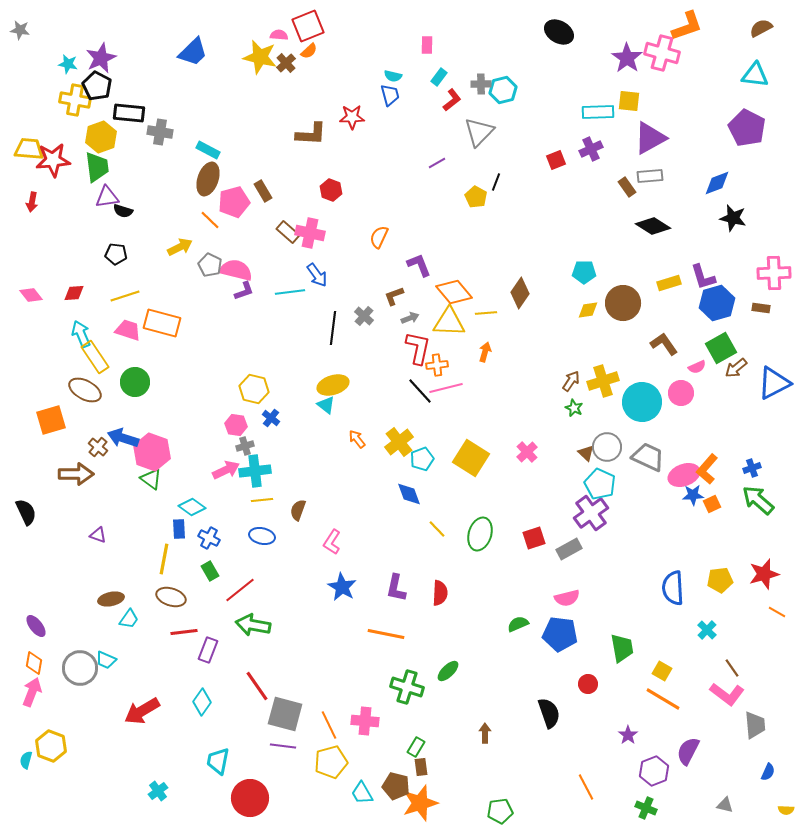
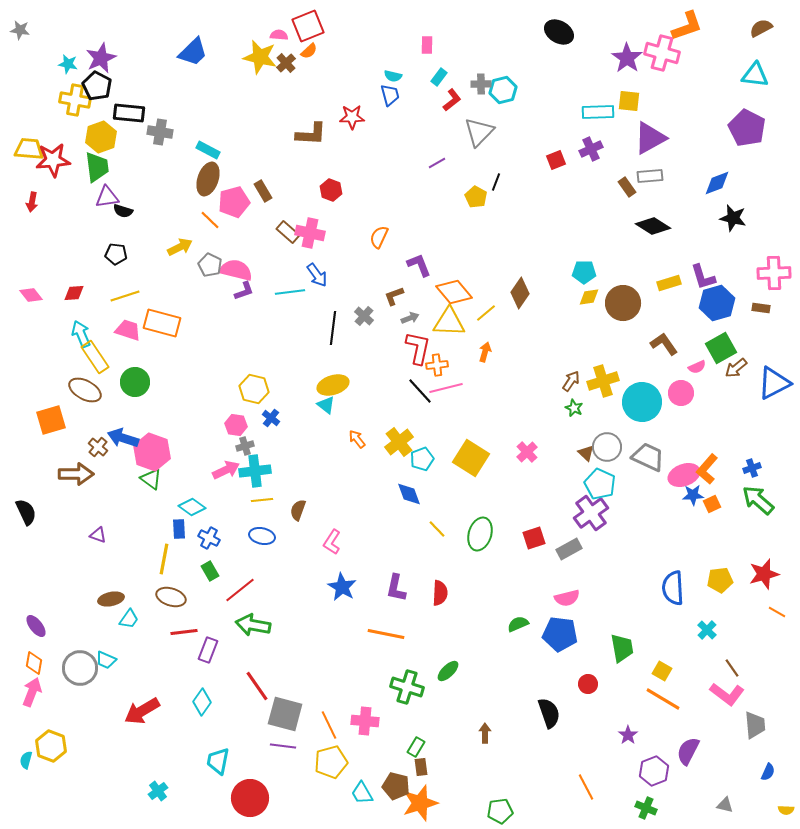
yellow diamond at (588, 310): moved 1 px right, 13 px up
yellow line at (486, 313): rotated 35 degrees counterclockwise
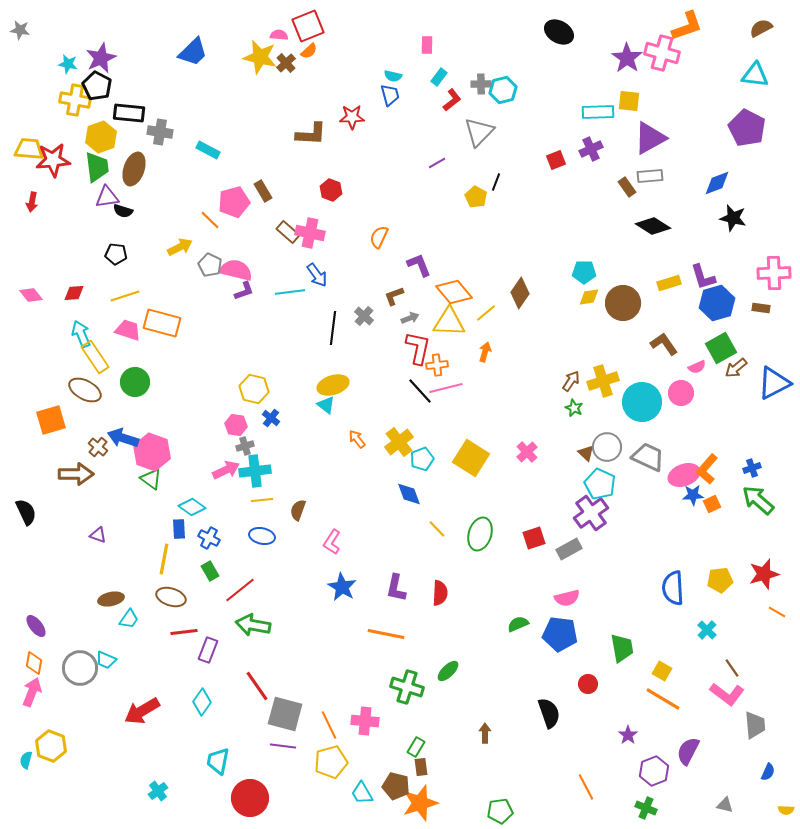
brown ellipse at (208, 179): moved 74 px left, 10 px up
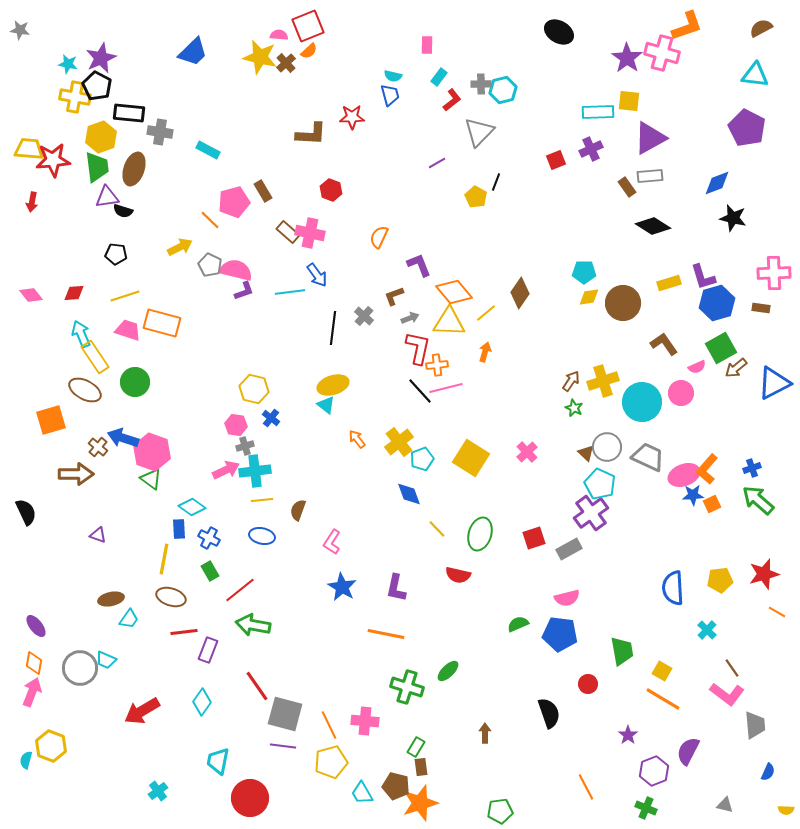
yellow cross at (75, 100): moved 3 px up
red semicircle at (440, 593): moved 18 px right, 18 px up; rotated 100 degrees clockwise
green trapezoid at (622, 648): moved 3 px down
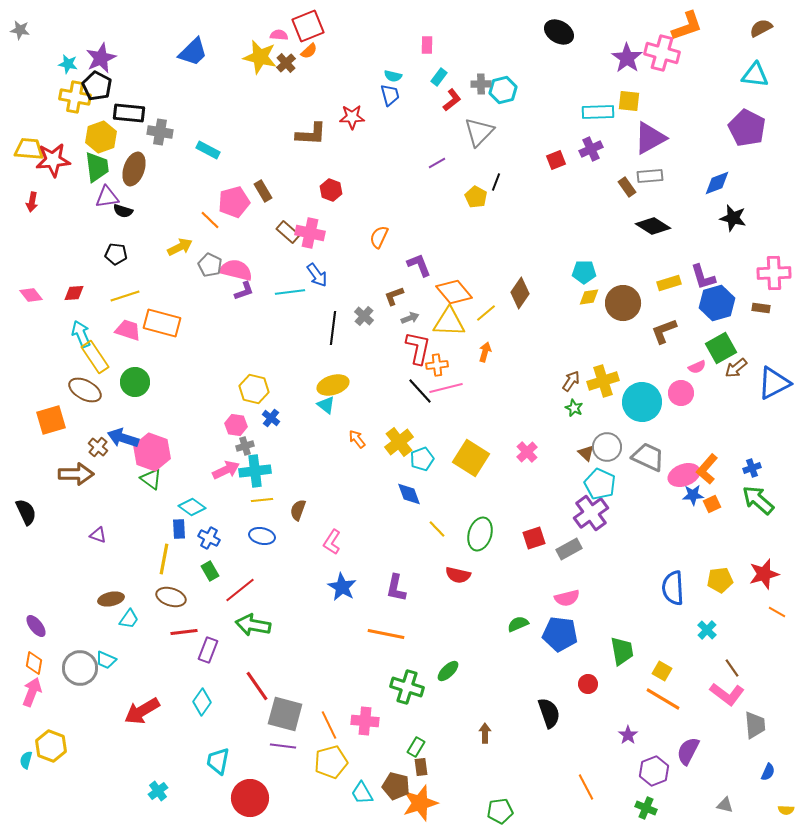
brown L-shape at (664, 344): moved 13 px up; rotated 76 degrees counterclockwise
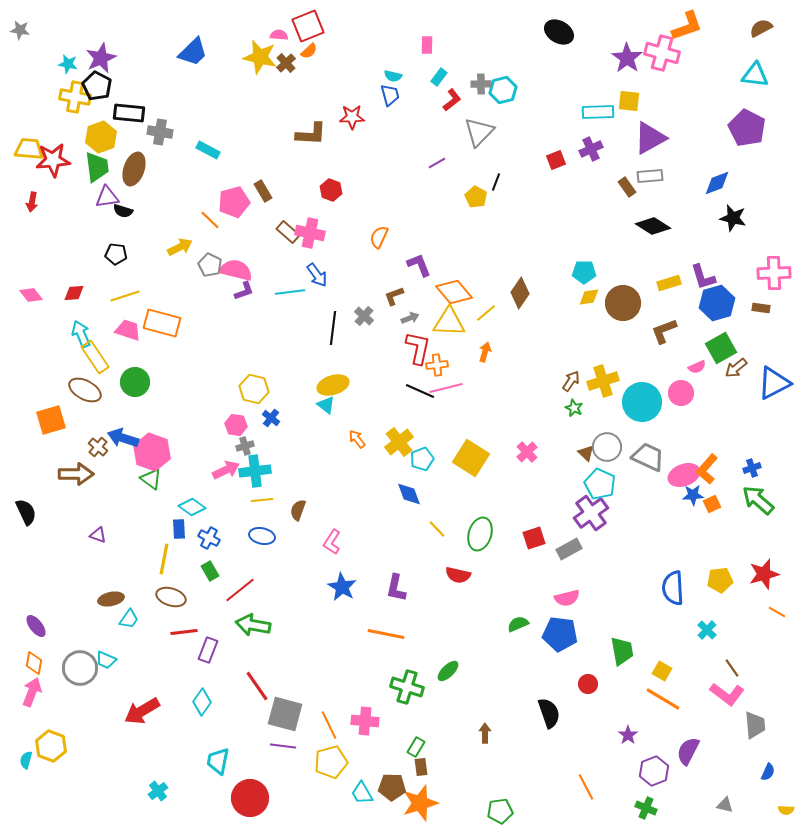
black line at (420, 391): rotated 24 degrees counterclockwise
brown pentagon at (396, 786): moved 4 px left, 1 px down; rotated 12 degrees counterclockwise
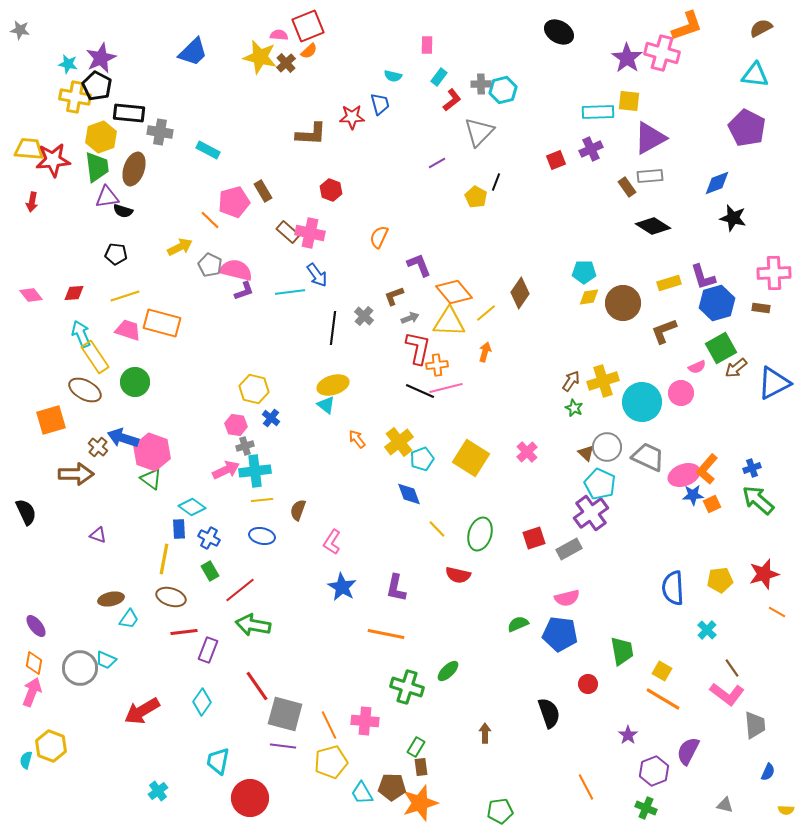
blue trapezoid at (390, 95): moved 10 px left, 9 px down
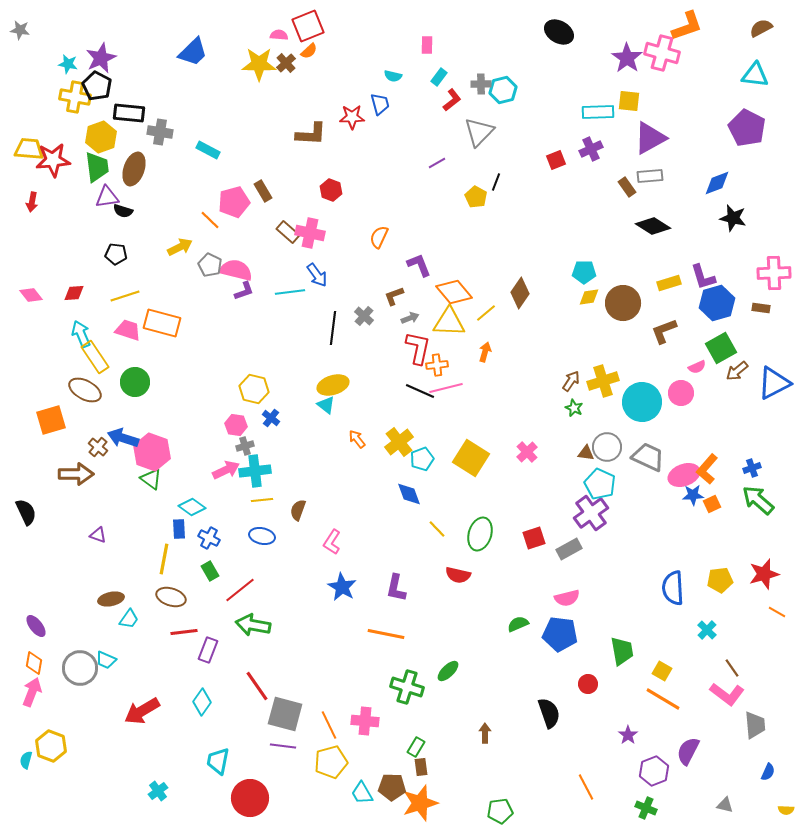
yellow star at (260, 57): moved 1 px left, 7 px down; rotated 12 degrees counterclockwise
brown arrow at (736, 368): moved 1 px right, 3 px down
brown triangle at (586, 453): rotated 36 degrees counterclockwise
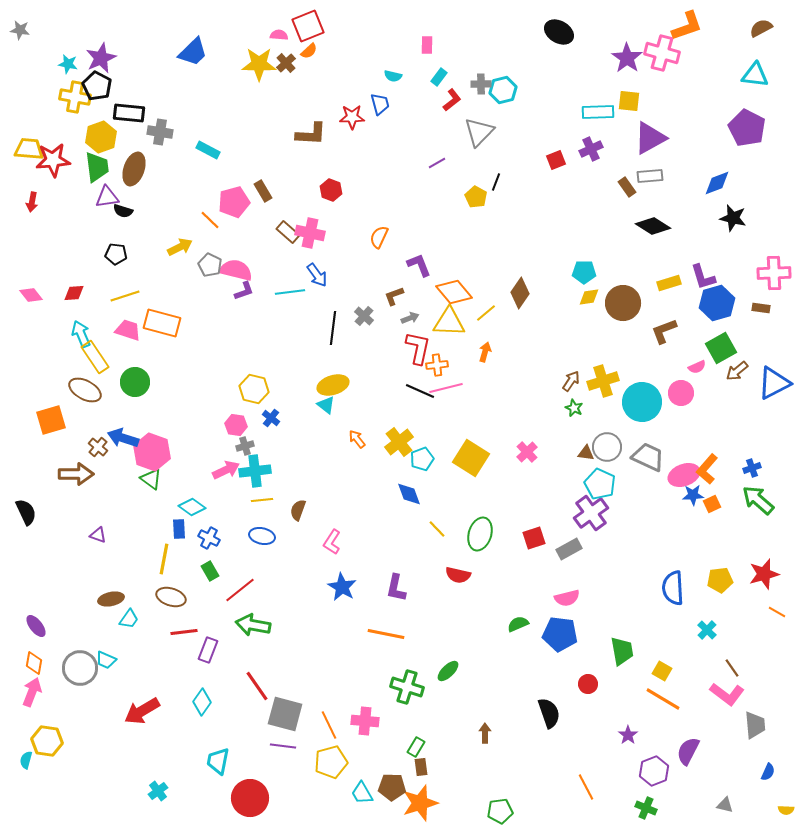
yellow hexagon at (51, 746): moved 4 px left, 5 px up; rotated 12 degrees counterclockwise
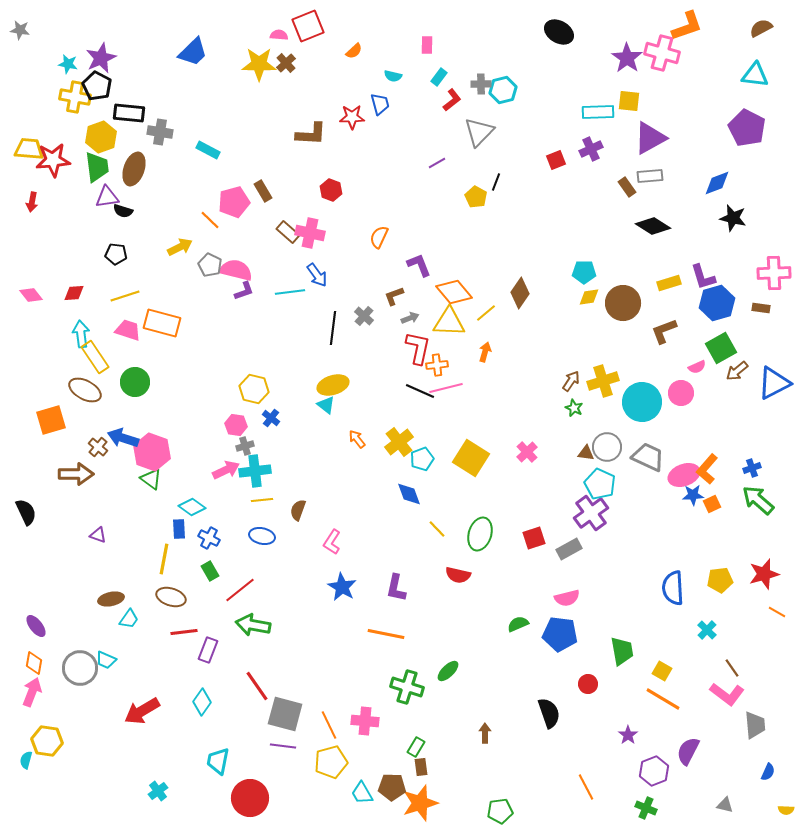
orange semicircle at (309, 51): moved 45 px right
cyan arrow at (81, 334): rotated 16 degrees clockwise
